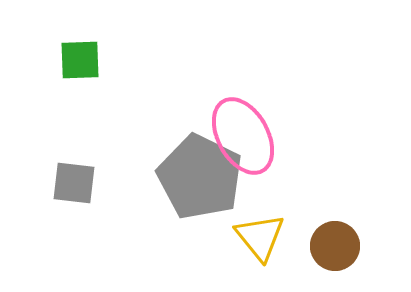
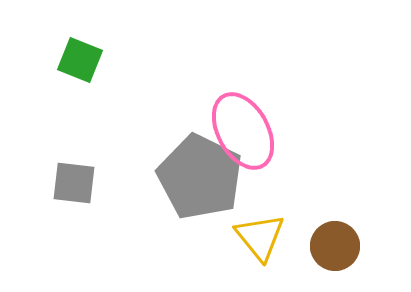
green square: rotated 24 degrees clockwise
pink ellipse: moved 5 px up
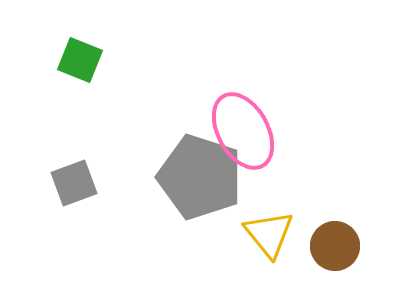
gray pentagon: rotated 8 degrees counterclockwise
gray square: rotated 27 degrees counterclockwise
yellow triangle: moved 9 px right, 3 px up
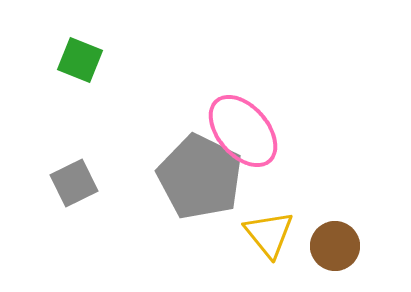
pink ellipse: rotated 12 degrees counterclockwise
gray pentagon: rotated 8 degrees clockwise
gray square: rotated 6 degrees counterclockwise
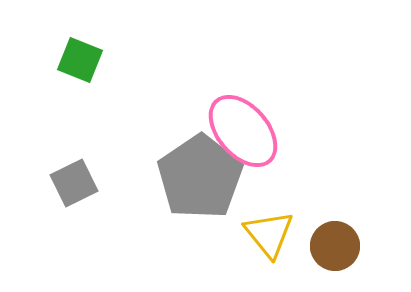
gray pentagon: rotated 12 degrees clockwise
